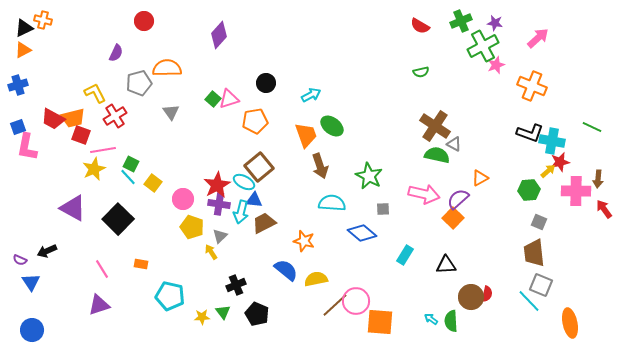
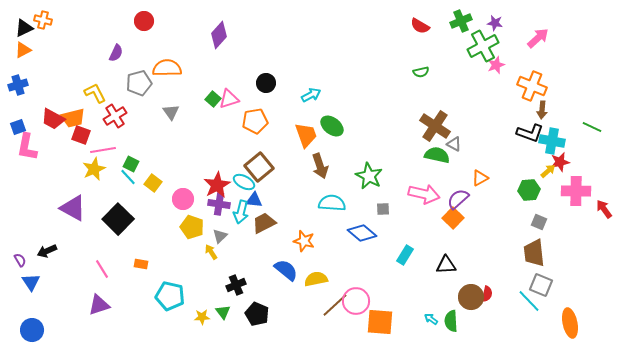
brown arrow at (598, 179): moved 56 px left, 69 px up
purple semicircle at (20, 260): rotated 144 degrees counterclockwise
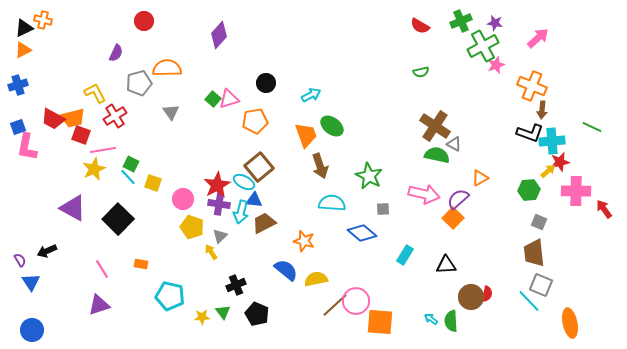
cyan cross at (552, 141): rotated 15 degrees counterclockwise
yellow square at (153, 183): rotated 18 degrees counterclockwise
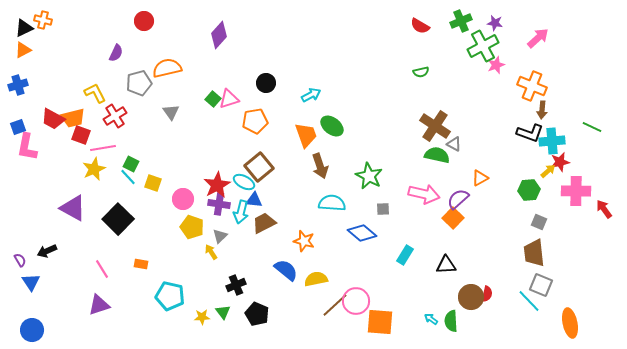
orange semicircle at (167, 68): rotated 12 degrees counterclockwise
pink line at (103, 150): moved 2 px up
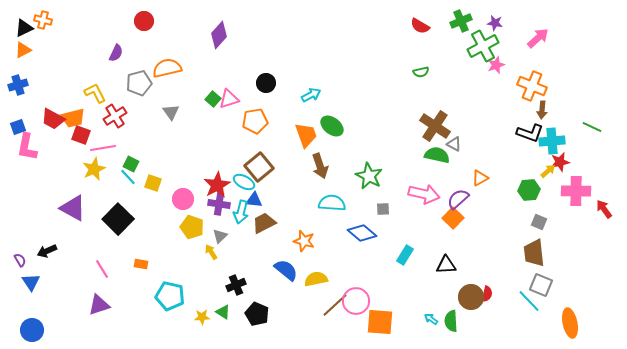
green triangle at (223, 312): rotated 21 degrees counterclockwise
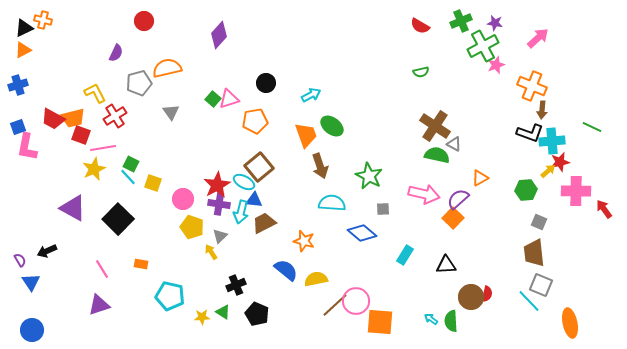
green hexagon at (529, 190): moved 3 px left
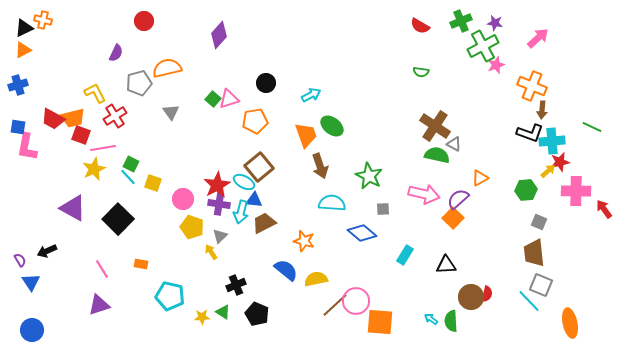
green semicircle at (421, 72): rotated 21 degrees clockwise
blue square at (18, 127): rotated 28 degrees clockwise
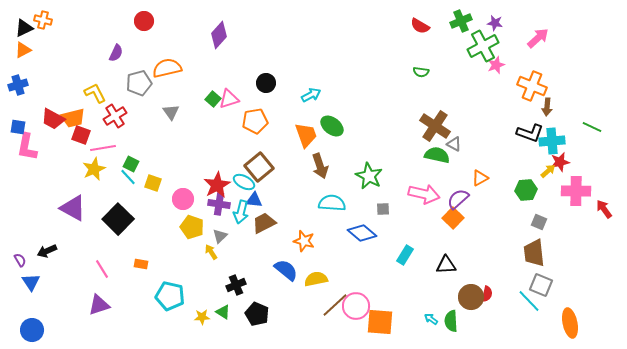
brown arrow at (542, 110): moved 5 px right, 3 px up
pink circle at (356, 301): moved 5 px down
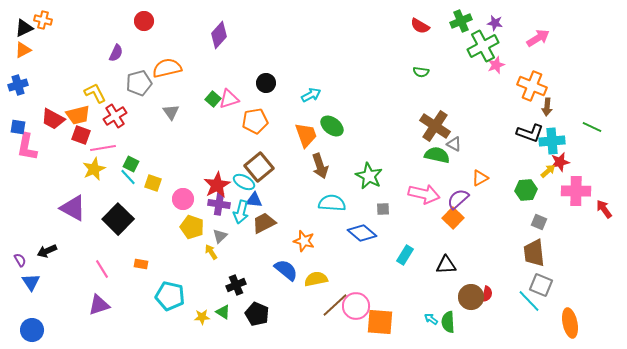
pink arrow at (538, 38): rotated 10 degrees clockwise
orange trapezoid at (73, 118): moved 5 px right, 3 px up
green semicircle at (451, 321): moved 3 px left, 1 px down
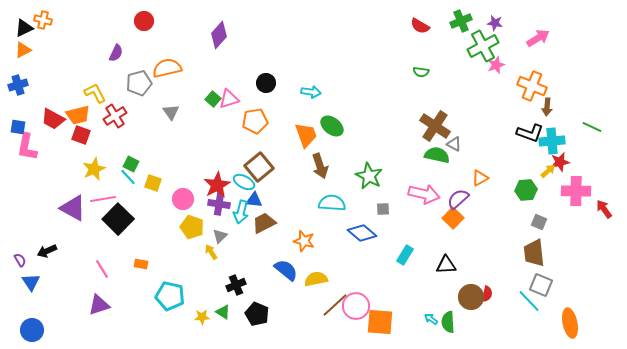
cyan arrow at (311, 95): moved 3 px up; rotated 36 degrees clockwise
pink line at (103, 148): moved 51 px down
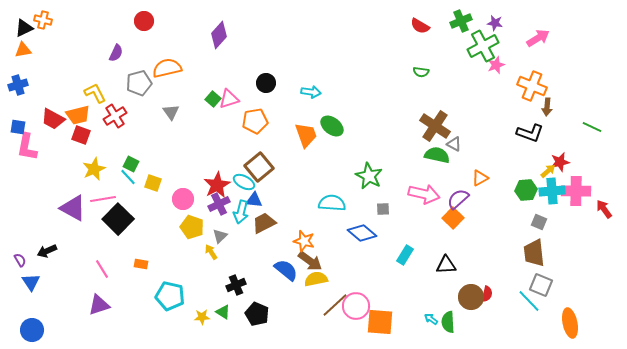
orange triangle at (23, 50): rotated 18 degrees clockwise
cyan cross at (552, 141): moved 50 px down
brown arrow at (320, 166): moved 10 px left, 95 px down; rotated 35 degrees counterclockwise
purple cross at (219, 204): rotated 35 degrees counterclockwise
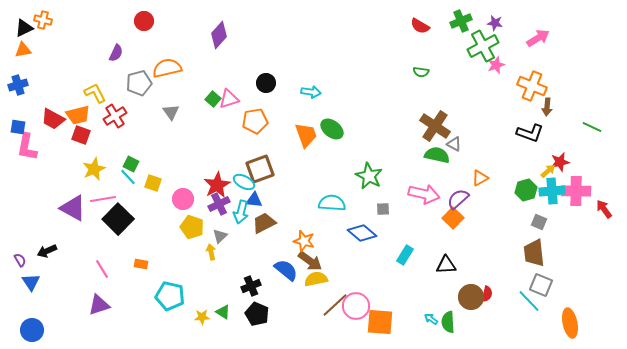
green ellipse at (332, 126): moved 3 px down
brown square at (259, 167): moved 1 px right, 2 px down; rotated 20 degrees clockwise
green hexagon at (526, 190): rotated 10 degrees counterclockwise
yellow arrow at (211, 252): rotated 21 degrees clockwise
black cross at (236, 285): moved 15 px right, 1 px down
